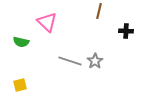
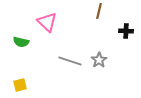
gray star: moved 4 px right, 1 px up
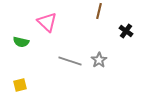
black cross: rotated 32 degrees clockwise
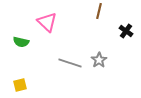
gray line: moved 2 px down
